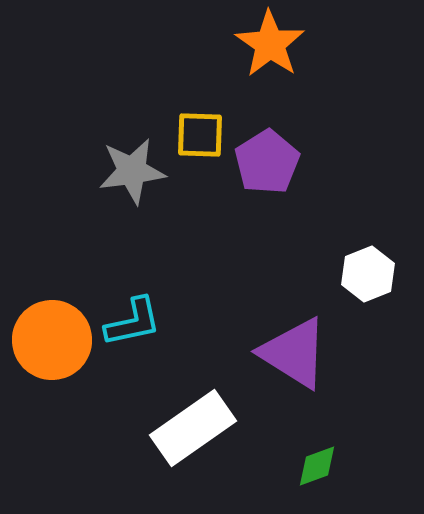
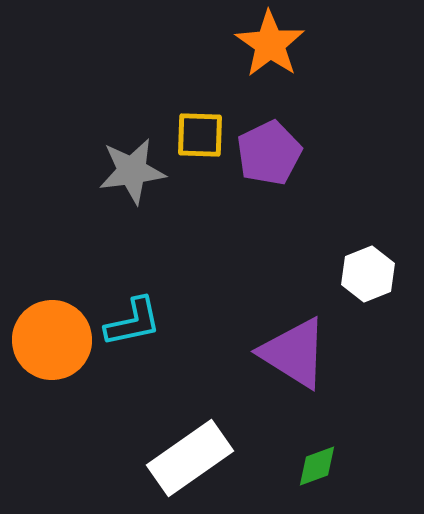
purple pentagon: moved 2 px right, 9 px up; rotated 6 degrees clockwise
white rectangle: moved 3 px left, 30 px down
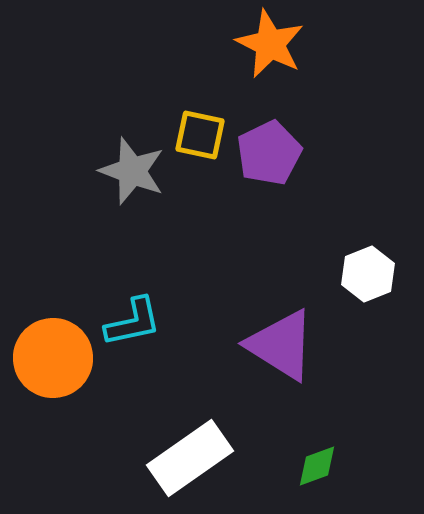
orange star: rotated 8 degrees counterclockwise
yellow square: rotated 10 degrees clockwise
gray star: rotated 28 degrees clockwise
orange circle: moved 1 px right, 18 px down
purple triangle: moved 13 px left, 8 px up
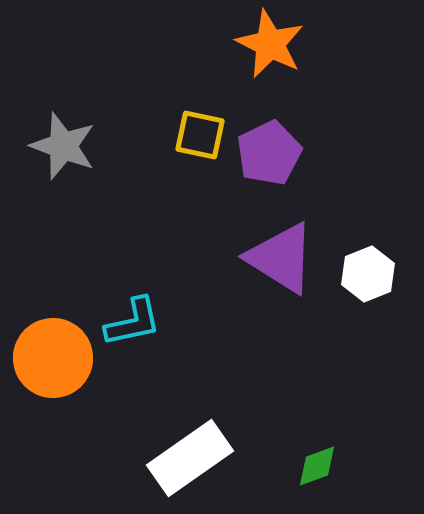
gray star: moved 69 px left, 25 px up
purple triangle: moved 87 px up
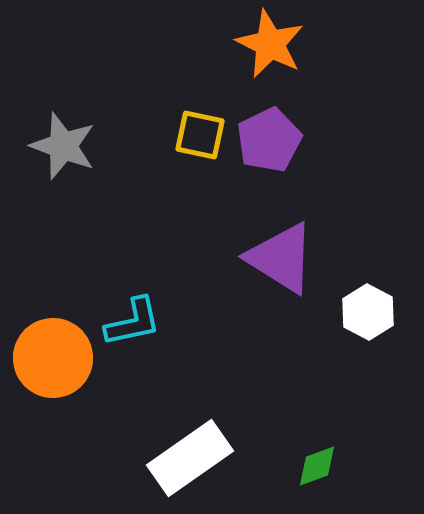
purple pentagon: moved 13 px up
white hexagon: moved 38 px down; rotated 10 degrees counterclockwise
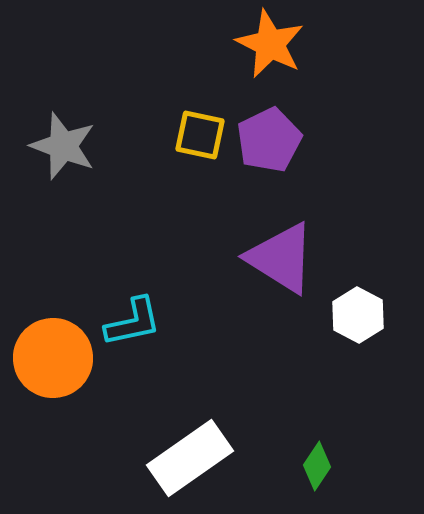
white hexagon: moved 10 px left, 3 px down
green diamond: rotated 36 degrees counterclockwise
